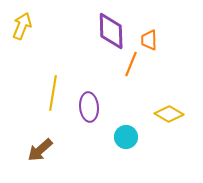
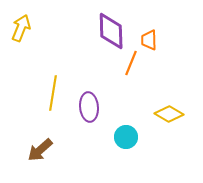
yellow arrow: moved 1 px left, 2 px down
orange line: moved 1 px up
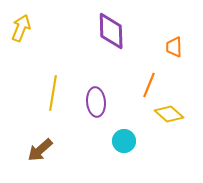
orange trapezoid: moved 25 px right, 7 px down
orange line: moved 18 px right, 22 px down
purple ellipse: moved 7 px right, 5 px up
yellow diamond: rotated 12 degrees clockwise
cyan circle: moved 2 px left, 4 px down
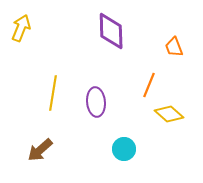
orange trapezoid: rotated 20 degrees counterclockwise
cyan circle: moved 8 px down
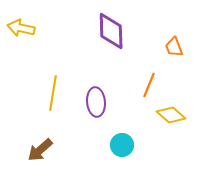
yellow arrow: rotated 100 degrees counterclockwise
yellow diamond: moved 2 px right, 1 px down
cyan circle: moved 2 px left, 4 px up
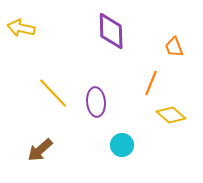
orange line: moved 2 px right, 2 px up
yellow line: rotated 52 degrees counterclockwise
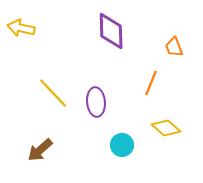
yellow diamond: moved 5 px left, 13 px down
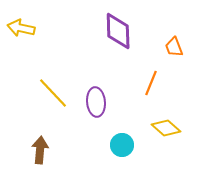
purple diamond: moved 7 px right
brown arrow: rotated 136 degrees clockwise
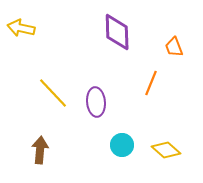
purple diamond: moved 1 px left, 1 px down
yellow diamond: moved 22 px down
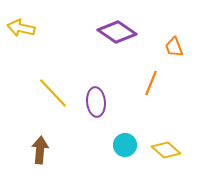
purple diamond: rotated 54 degrees counterclockwise
cyan circle: moved 3 px right
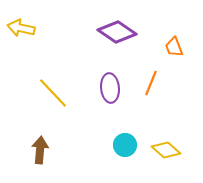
purple ellipse: moved 14 px right, 14 px up
